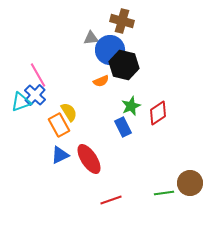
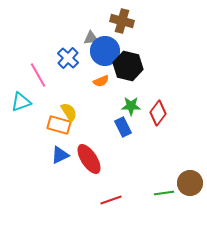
blue circle: moved 5 px left, 1 px down
black hexagon: moved 4 px right, 1 px down
blue cross: moved 33 px right, 37 px up
green star: rotated 24 degrees clockwise
red diamond: rotated 20 degrees counterclockwise
orange rectangle: rotated 45 degrees counterclockwise
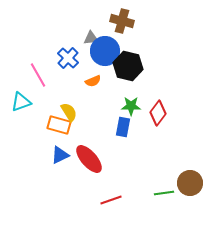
orange semicircle: moved 8 px left
blue rectangle: rotated 36 degrees clockwise
red ellipse: rotated 8 degrees counterclockwise
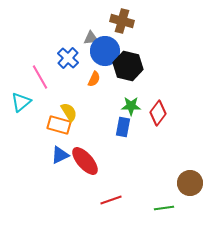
pink line: moved 2 px right, 2 px down
orange semicircle: moved 1 px right, 2 px up; rotated 42 degrees counterclockwise
cyan triangle: rotated 20 degrees counterclockwise
red ellipse: moved 4 px left, 2 px down
green line: moved 15 px down
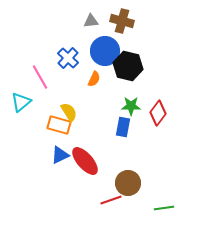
gray triangle: moved 17 px up
brown circle: moved 62 px left
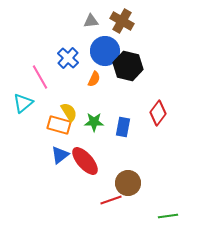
brown cross: rotated 15 degrees clockwise
cyan triangle: moved 2 px right, 1 px down
green star: moved 37 px left, 16 px down
blue triangle: rotated 12 degrees counterclockwise
green line: moved 4 px right, 8 px down
